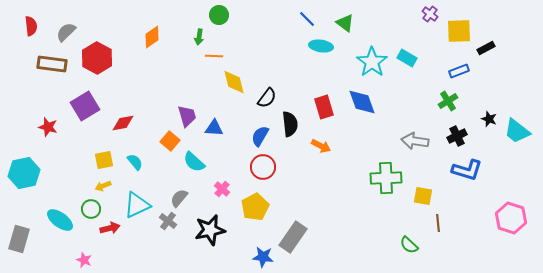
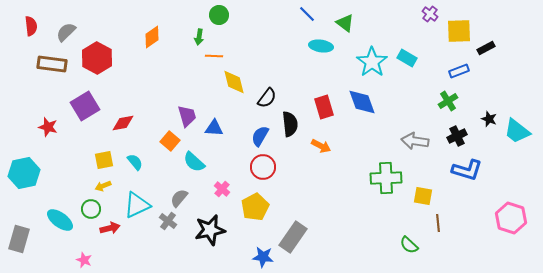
blue line at (307, 19): moved 5 px up
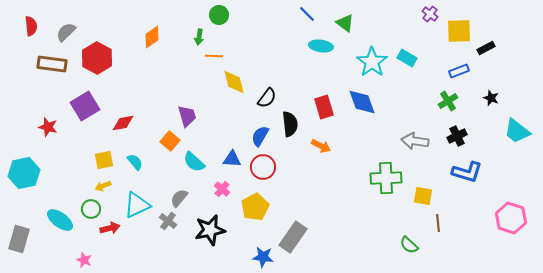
black star at (489, 119): moved 2 px right, 21 px up
blue triangle at (214, 128): moved 18 px right, 31 px down
blue L-shape at (467, 170): moved 2 px down
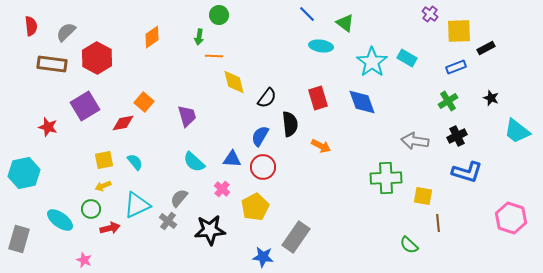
blue rectangle at (459, 71): moved 3 px left, 4 px up
red rectangle at (324, 107): moved 6 px left, 9 px up
orange square at (170, 141): moved 26 px left, 39 px up
black star at (210, 230): rotated 8 degrees clockwise
gray rectangle at (293, 237): moved 3 px right
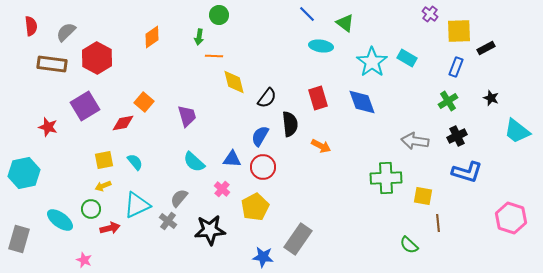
blue rectangle at (456, 67): rotated 48 degrees counterclockwise
gray rectangle at (296, 237): moved 2 px right, 2 px down
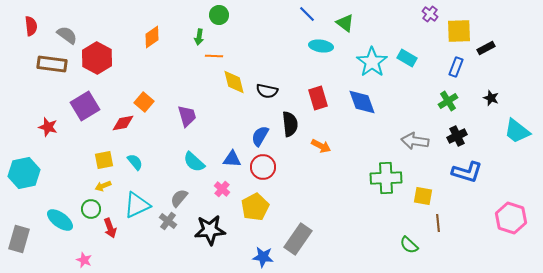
gray semicircle at (66, 32): moved 1 px right, 3 px down; rotated 80 degrees clockwise
black semicircle at (267, 98): moved 7 px up; rotated 65 degrees clockwise
red arrow at (110, 228): rotated 84 degrees clockwise
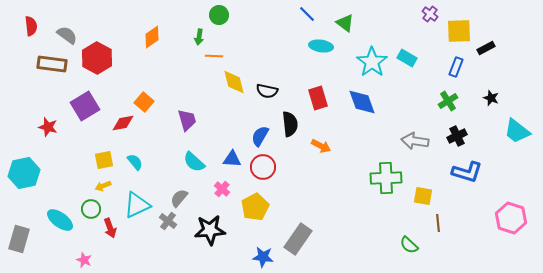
purple trapezoid at (187, 116): moved 4 px down
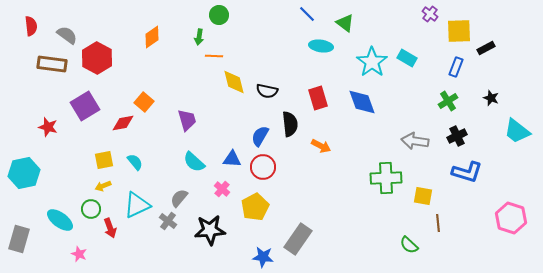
pink star at (84, 260): moved 5 px left, 6 px up
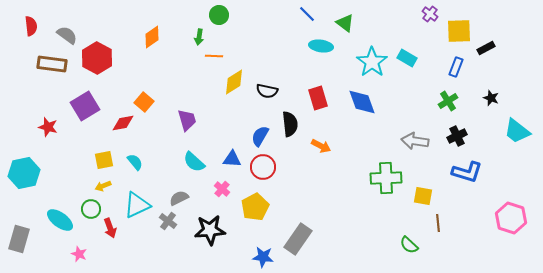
yellow diamond at (234, 82): rotated 72 degrees clockwise
gray semicircle at (179, 198): rotated 24 degrees clockwise
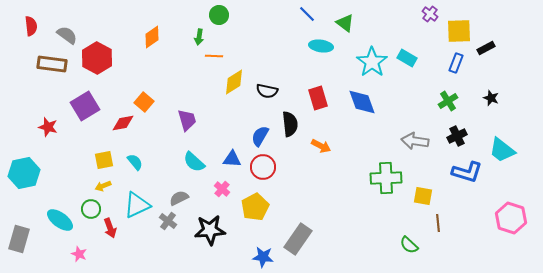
blue rectangle at (456, 67): moved 4 px up
cyan trapezoid at (517, 131): moved 15 px left, 19 px down
